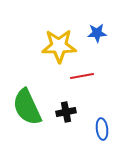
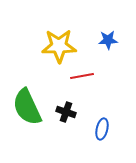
blue star: moved 11 px right, 7 px down
black cross: rotated 30 degrees clockwise
blue ellipse: rotated 20 degrees clockwise
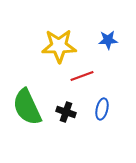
red line: rotated 10 degrees counterclockwise
blue ellipse: moved 20 px up
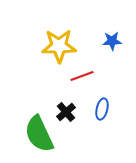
blue star: moved 4 px right, 1 px down
green semicircle: moved 12 px right, 27 px down
black cross: rotated 30 degrees clockwise
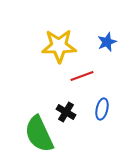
blue star: moved 5 px left, 1 px down; rotated 18 degrees counterclockwise
black cross: rotated 18 degrees counterclockwise
